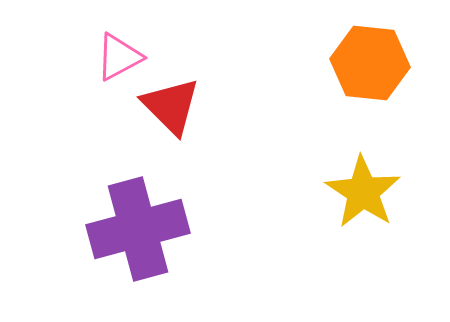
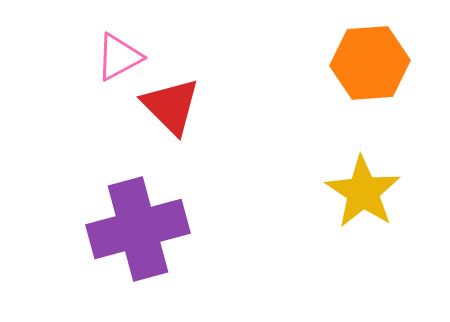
orange hexagon: rotated 10 degrees counterclockwise
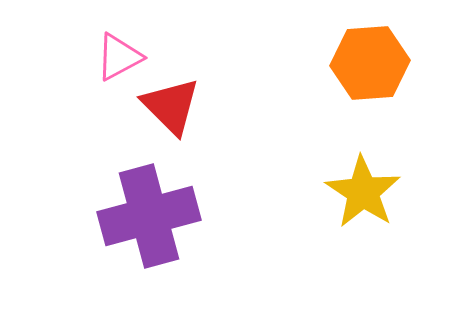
purple cross: moved 11 px right, 13 px up
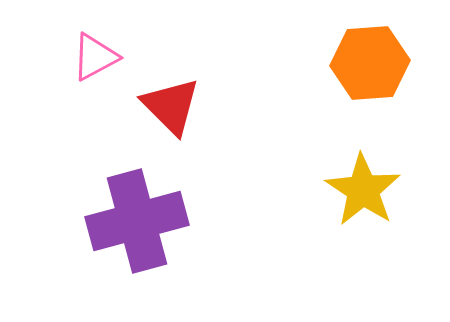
pink triangle: moved 24 px left
yellow star: moved 2 px up
purple cross: moved 12 px left, 5 px down
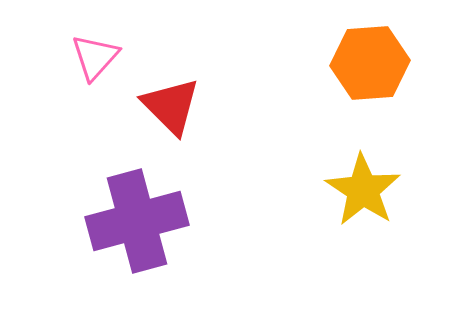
pink triangle: rotated 20 degrees counterclockwise
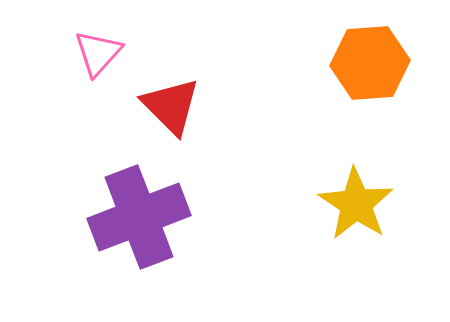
pink triangle: moved 3 px right, 4 px up
yellow star: moved 7 px left, 14 px down
purple cross: moved 2 px right, 4 px up; rotated 6 degrees counterclockwise
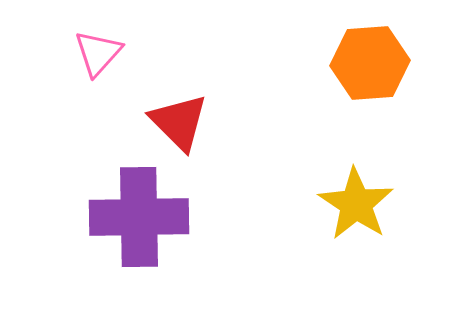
red triangle: moved 8 px right, 16 px down
purple cross: rotated 20 degrees clockwise
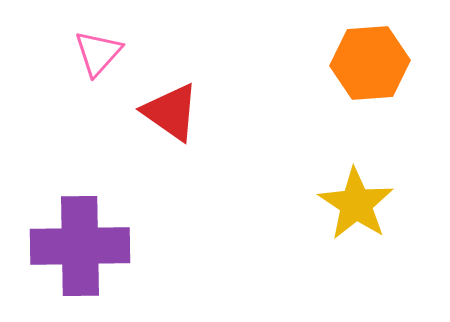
red triangle: moved 8 px left, 10 px up; rotated 10 degrees counterclockwise
purple cross: moved 59 px left, 29 px down
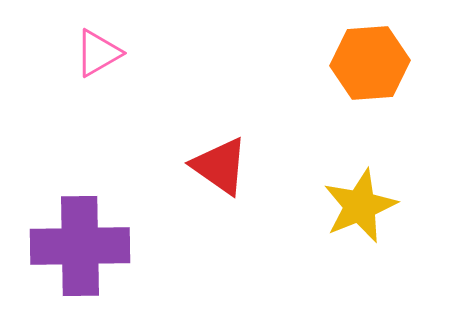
pink triangle: rotated 18 degrees clockwise
red triangle: moved 49 px right, 54 px down
yellow star: moved 4 px right, 2 px down; rotated 16 degrees clockwise
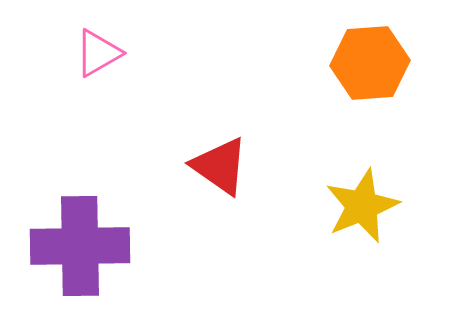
yellow star: moved 2 px right
